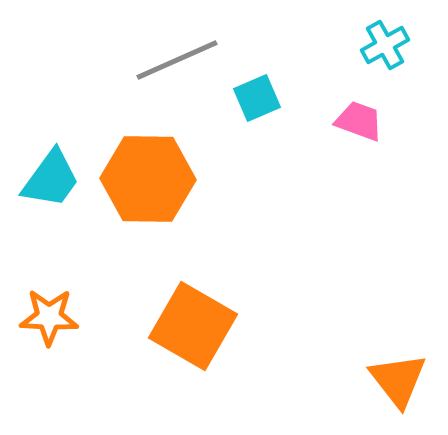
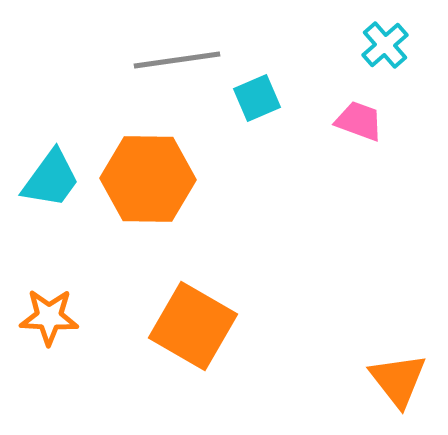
cyan cross: rotated 12 degrees counterclockwise
gray line: rotated 16 degrees clockwise
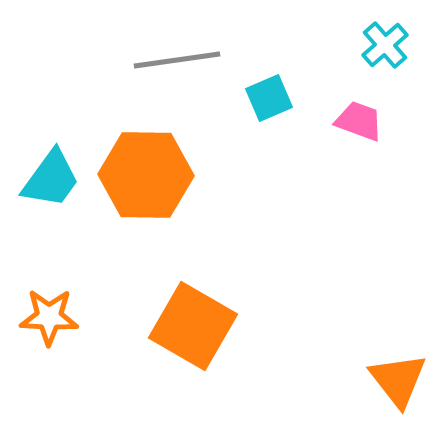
cyan square: moved 12 px right
orange hexagon: moved 2 px left, 4 px up
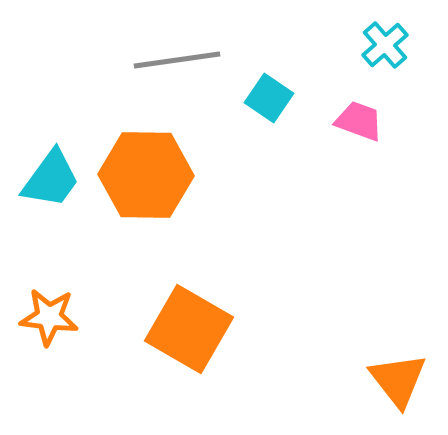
cyan square: rotated 33 degrees counterclockwise
orange star: rotated 4 degrees clockwise
orange square: moved 4 px left, 3 px down
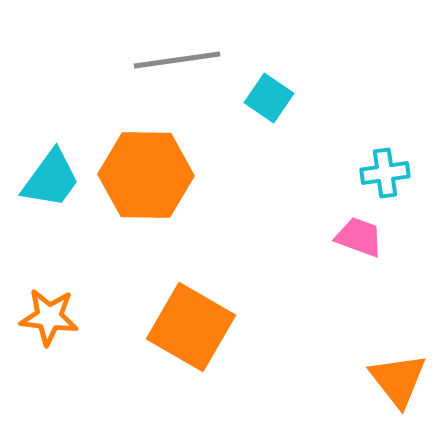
cyan cross: moved 128 px down; rotated 33 degrees clockwise
pink trapezoid: moved 116 px down
orange square: moved 2 px right, 2 px up
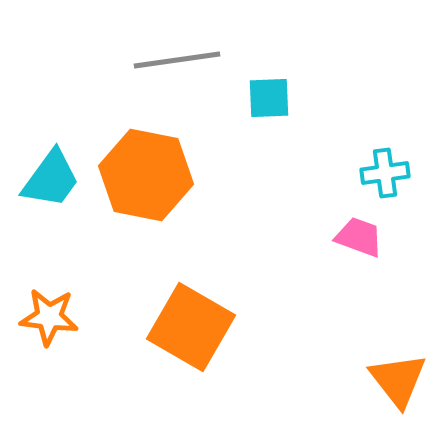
cyan square: rotated 36 degrees counterclockwise
orange hexagon: rotated 10 degrees clockwise
